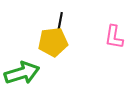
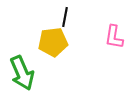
black line: moved 5 px right, 5 px up
green arrow: rotated 84 degrees clockwise
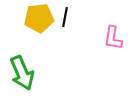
pink L-shape: moved 1 px left, 1 px down
yellow pentagon: moved 14 px left, 24 px up
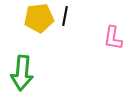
black line: moved 1 px up
green arrow: rotated 28 degrees clockwise
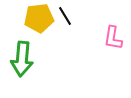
black line: rotated 42 degrees counterclockwise
green arrow: moved 14 px up
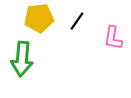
black line: moved 12 px right, 5 px down; rotated 66 degrees clockwise
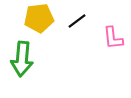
black line: rotated 18 degrees clockwise
pink L-shape: rotated 15 degrees counterclockwise
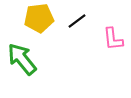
pink L-shape: moved 1 px down
green arrow: rotated 136 degrees clockwise
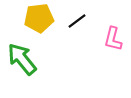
pink L-shape: rotated 20 degrees clockwise
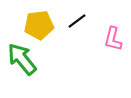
yellow pentagon: moved 7 px down
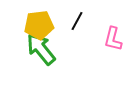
black line: rotated 24 degrees counterclockwise
green arrow: moved 19 px right, 10 px up
